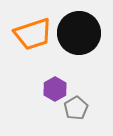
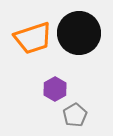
orange trapezoid: moved 4 px down
gray pentagon: moved 1 px left, 7 px down
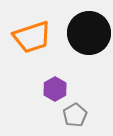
black circle: moved 10 px right
orange trapezoid: moved 1 px left, 1 px up
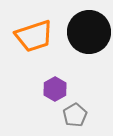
black circle: moved 1 px up
orange trapezoid: moved 2 px right, 1 px up
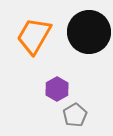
orange trapezoid: rotated 138 degrees clockwise
purple hexagon: moved 2 px right
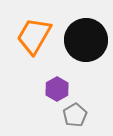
black circle: moved 3 px left, 8 px down
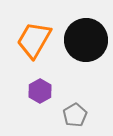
orange trapezoid: moved 4 px down
purple hexagon: moved 17 px left, 2 px down
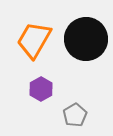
black circle: moved 1 px up
purple hexagon: moved 1 px right, 2 px up
